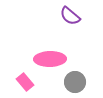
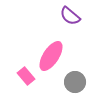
pink ellipse: moved 1 px right, 3 px up; rotated 56 degrees counterclockwise
pink rectangle: moved 1 px right, 6 px up
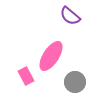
pink rectangle: rotated 12 degrees clockwise
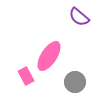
purple semicircle: moved 9 px right, 1 px down
pink ellipse: moved 2 px left
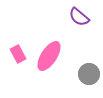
pink rectangle: moved 8 px left, 22 px up
gray circle: moved 14 px right, 8 px up
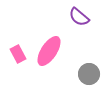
pink ellipse: moved 5 px up
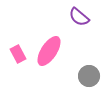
gray circle: moved 2 px down
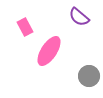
pink rectangle: moved 7 px right, 27 px up
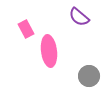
pink rectangle: moved 1 px right, 2 px down
pink ellipse: rotated 40 degrees counterclockwise
